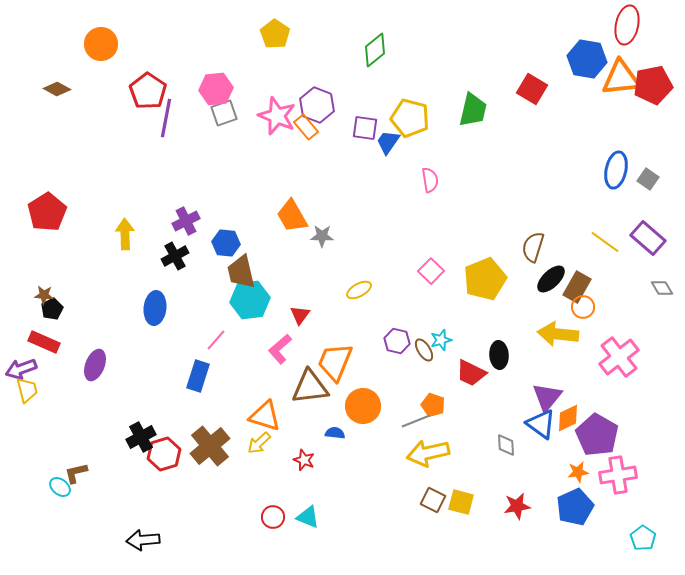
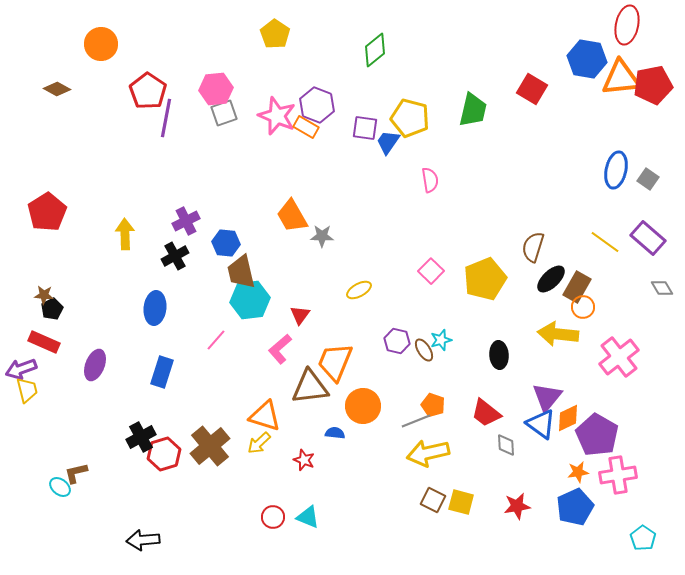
orange rectangle at (306, 127): rotated 20 degrees counterclockwise
red trapezoid at (471, 373): moved 15 px right, 40 px down; rotated 12 degrees clockwise
blue rectangle at (198, 376): moved 36 px left, 4 px up
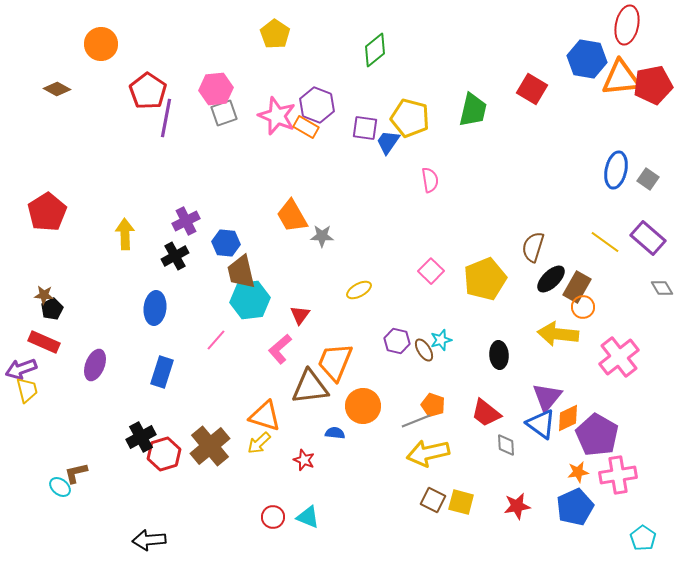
black arrow at (143, 540): moved 6 px right
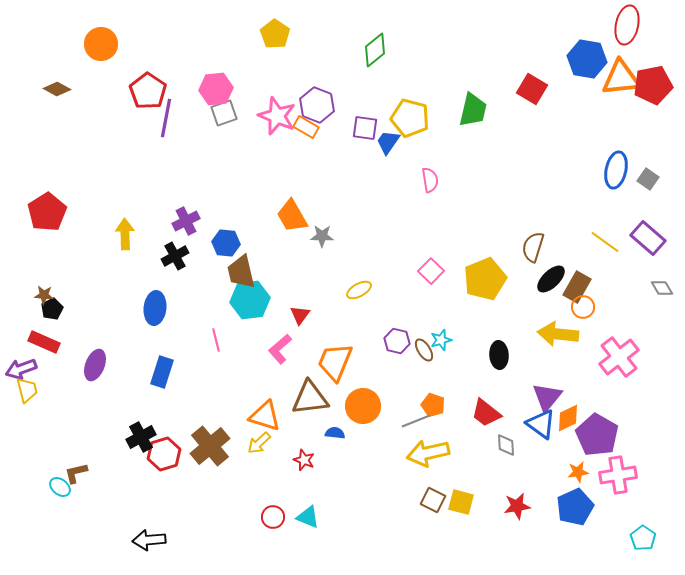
pink line at (216, 340): rotated 55 degrees counterclockwise
brown triangle at (310, 387): moved 11 px down
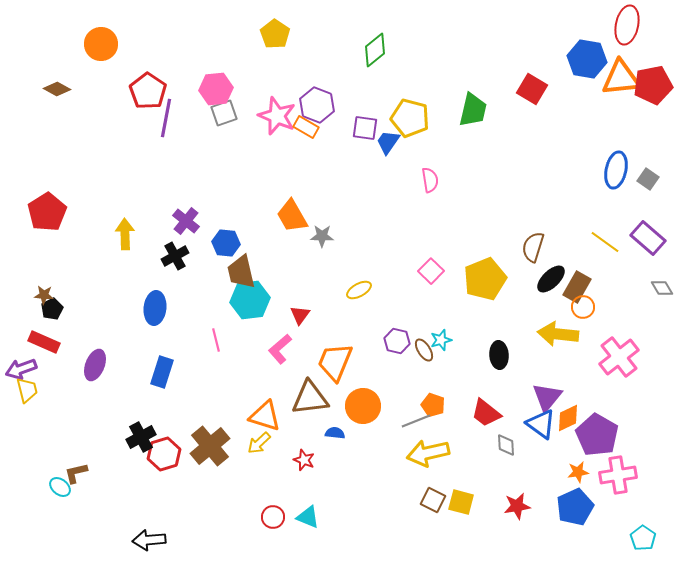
purple cross at (186, 221): rotated 24 degrees counterclockwise
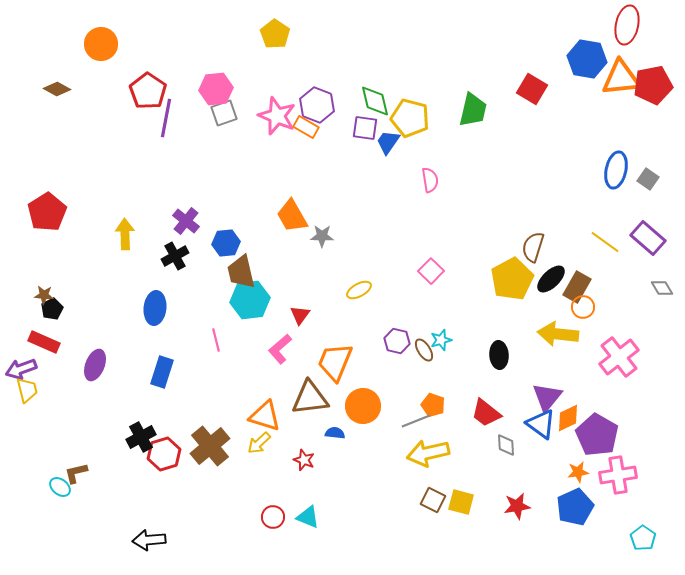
green diamond at (375, 50): moved 51 px down; rotated 64 degrees counterclockwise
blue hexagon at (226, 243): rotated 12 degrees counterclockwise
yellow pentagon at (485, 279): moved 27 px right; rotated 6 degrees counterclockwise
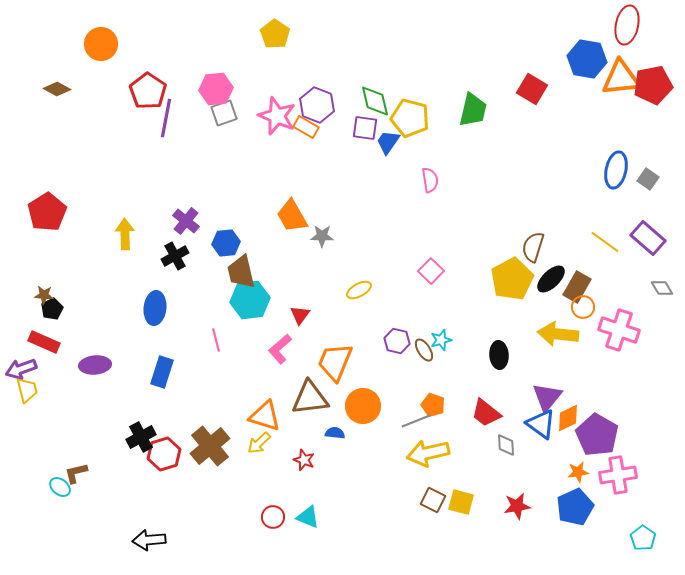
pink cross at (619, 357): moved 27 px up; rotated 33 degrees counterclockwise
purple ellipse at (95, 365): rotated 64 degrees clockwise
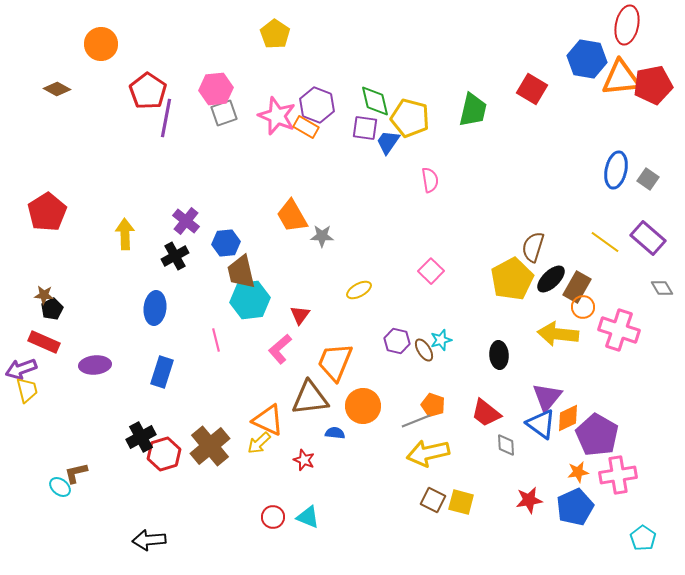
orange triangle at (265, 416): moved 3 px right, 4 px down; rotated 8 degrees clockwise
red star at (517, 506): moved 12 px right, 6 px up
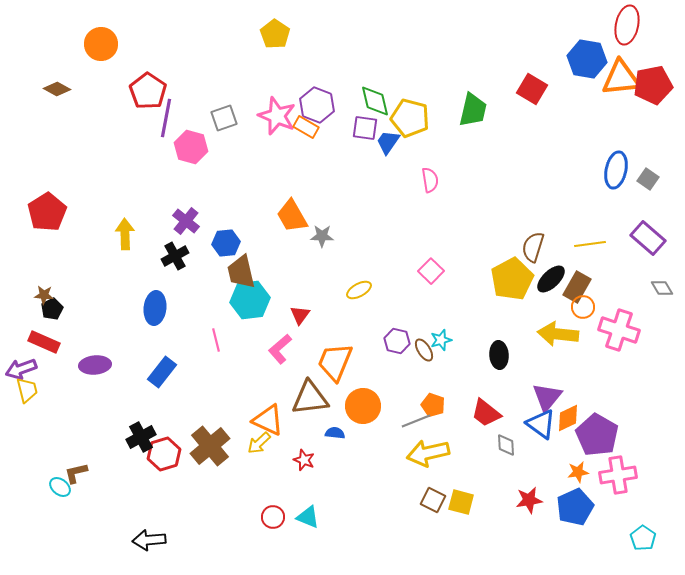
pink hexagon at (216, 89): moved 25 px left, 58 px down; rotated 20 degrees clockwise
gray square at (224, 113): moved 5 px down
yellow line at (605, 242): moved 15 px left, 2 px down; rotated 44 degrees counterclockwise
blue rectangle at (162, 372): rotated 20 degrees clockwise
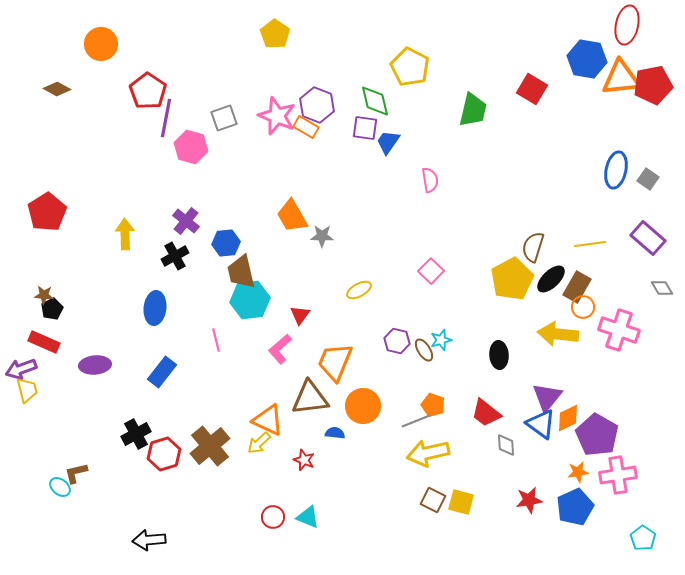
yellow pentagon at (410, 118): moved 51 px up; rotated 12 degrees clockwise
black cross at (141, 437): moved 5 px left, 3 px up
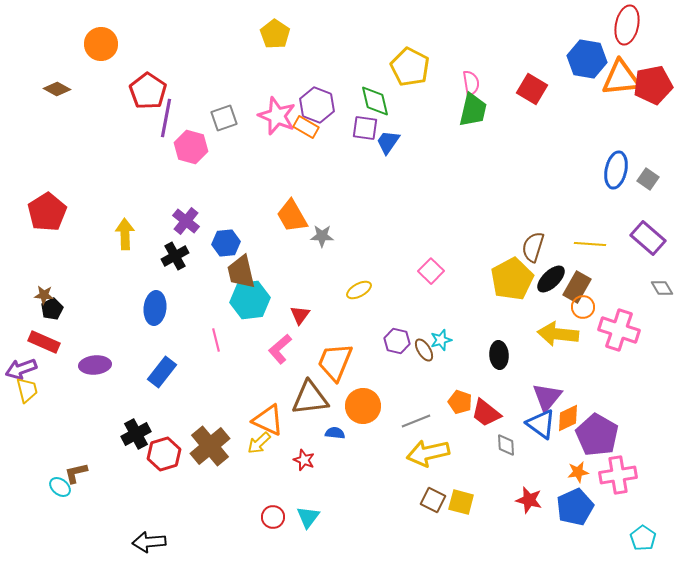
pink semicircle at (430, 180): moved 41 px right, 97 px up
yellow line at (590, 244): rotated 12 degrees clockwise
orange pentagon at (433, 405): moved 27 px right, 3 px up
red star at (529, 500): rotated 24 degrees clockwise
cyan triangle at (308, 517): rotated 45 degrees clockwise
black arrow at (149, 540): moved 2 px down
